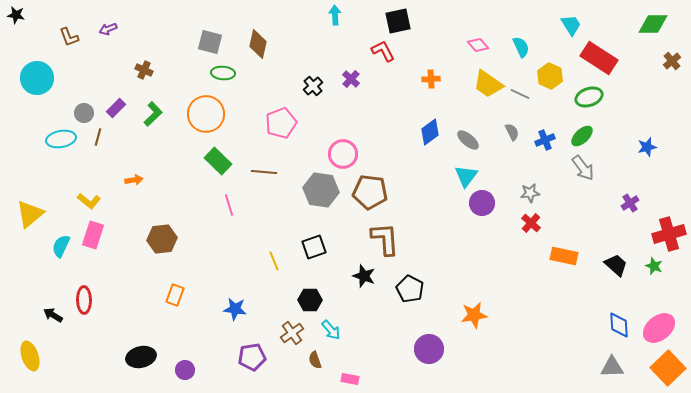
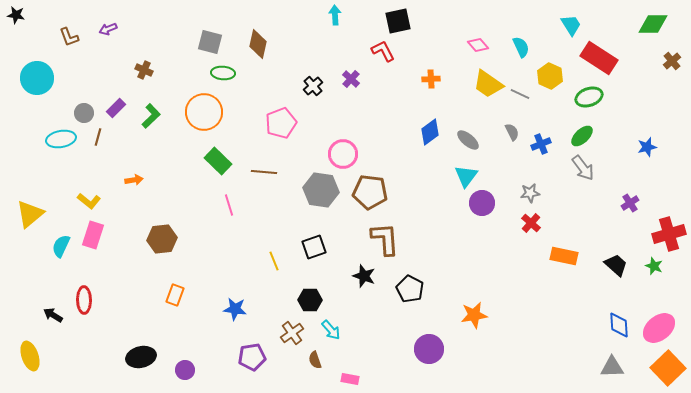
green L-shape at (153, 114): moved 2 px left, 2 px down
orange circle at (206, 114): moved 2 px left, 2 px up
blue cross at (545, 140): moved 4 px left, 4 px down
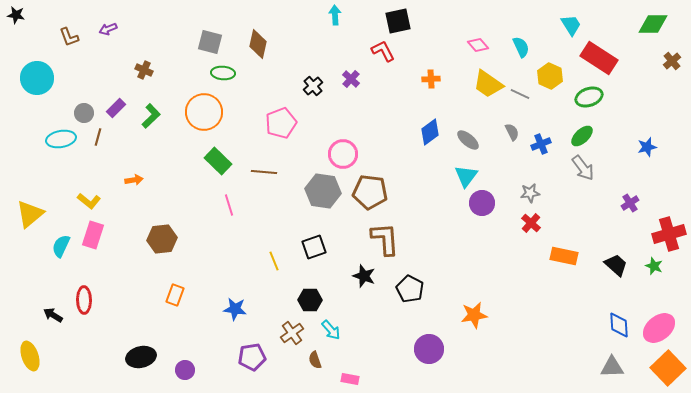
gray hexagon at (321, 190): moved 2 px right, 1 px down
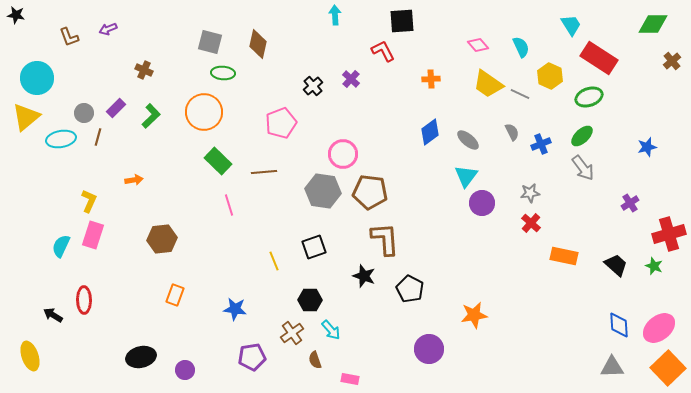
black square at (398, 21): moved 4 px right; rotated 8 degrees clockwise
brown line at (264, 172): rotated 10 degrees counterclockwise
yellow L-shape at (89, 201): rotated 105 degrees counterclockwise
yellow triangle at (30, 214): moved 4 px left, 97 px up
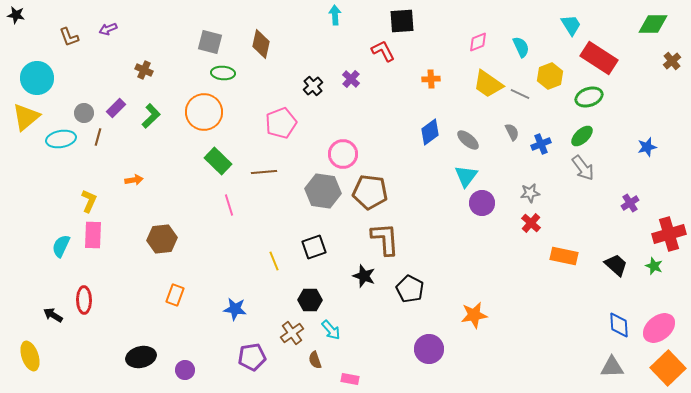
brown diamond at (258, 44): moved 3 px right
pink diamond at (478, 45): moved 3 px up; rotated 70 degrees counterclockwise
yellow hexagon at (550, 76): rotated 15 degrees clockwise
pink rectangle at (93, 235): rotated 16 degrees counterclockwise
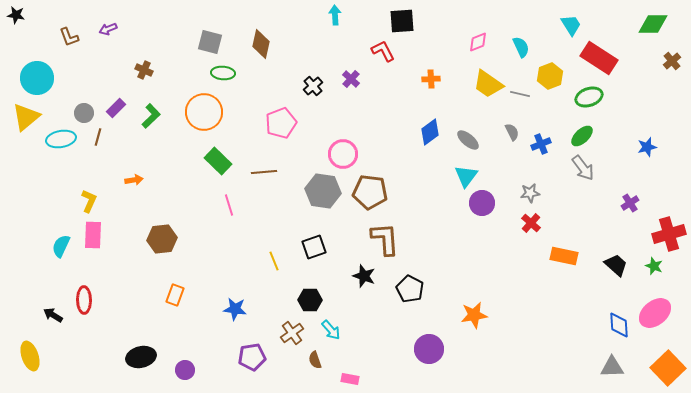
gray line at (520, 94): rotated 12 degrees counterclockwise
pink ellipse at (659, 328): moved 4 px left, 15 px up
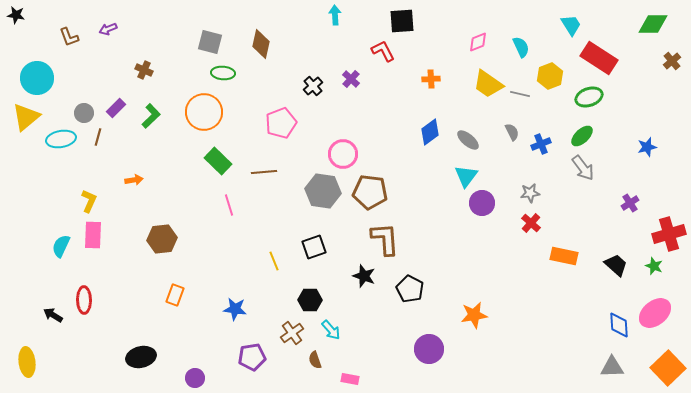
yellow ellipse at (30, 356): moved 3 px left, 6 px down; rotated 12 degrees clockwise
purple circle at (185, 370): moved 10 px right, 8 px down
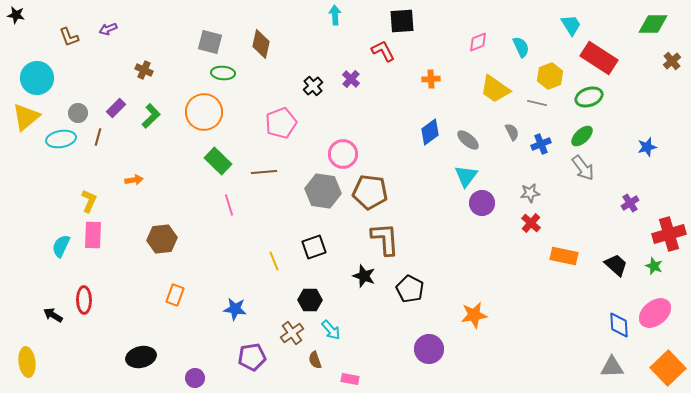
yellow trapezoid at (488, 84): moved 7 px right, 5 px down
gray line at (520, 94): moved 17 px right, 9 px down
gray circle at (84, 113): moved 6 px left
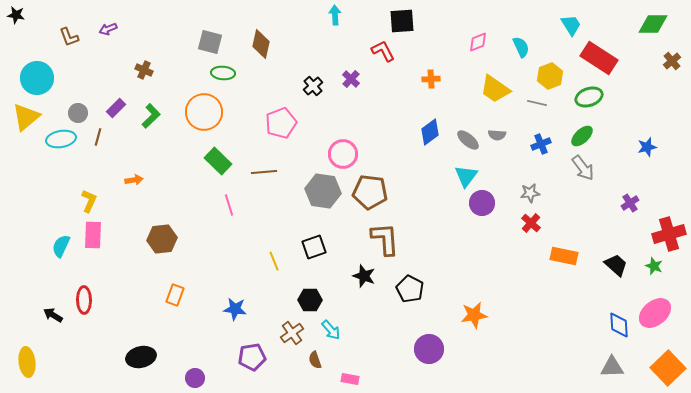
gray semicircle at (512, 132): moved 15 px left, 3 px down; rotated 120 degrees clockwise
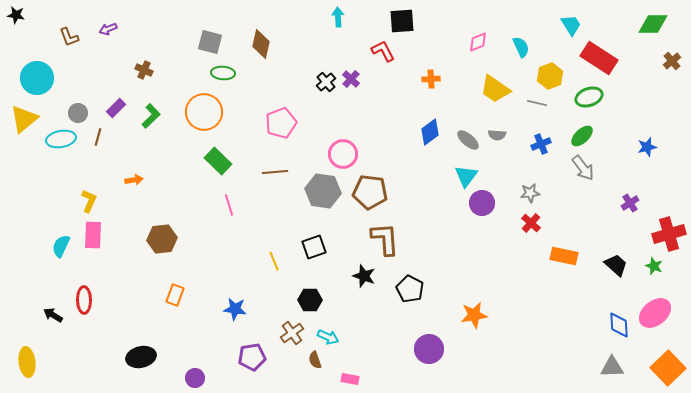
cyan arrow at (335, 15): moved 3 px right, 2 px down
black cross at (313, 86): moved 13 px right, 4 px up
yellow triangle at (26, 117): moved 2 px left, 2 px down
brown line at (264, 172): moved 11 px right
cyan arrow at (331, 330): moved 3 px left, 7 px down; rotated 25 degrees counterclockwise
